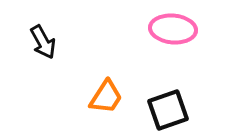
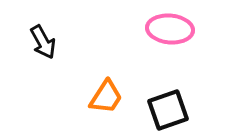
pink ellipse: moved 3 px left
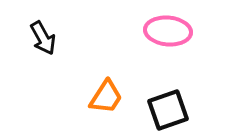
pink ellipse: moved 2 px left, 2 px down
black arrow: moved 4 px up
